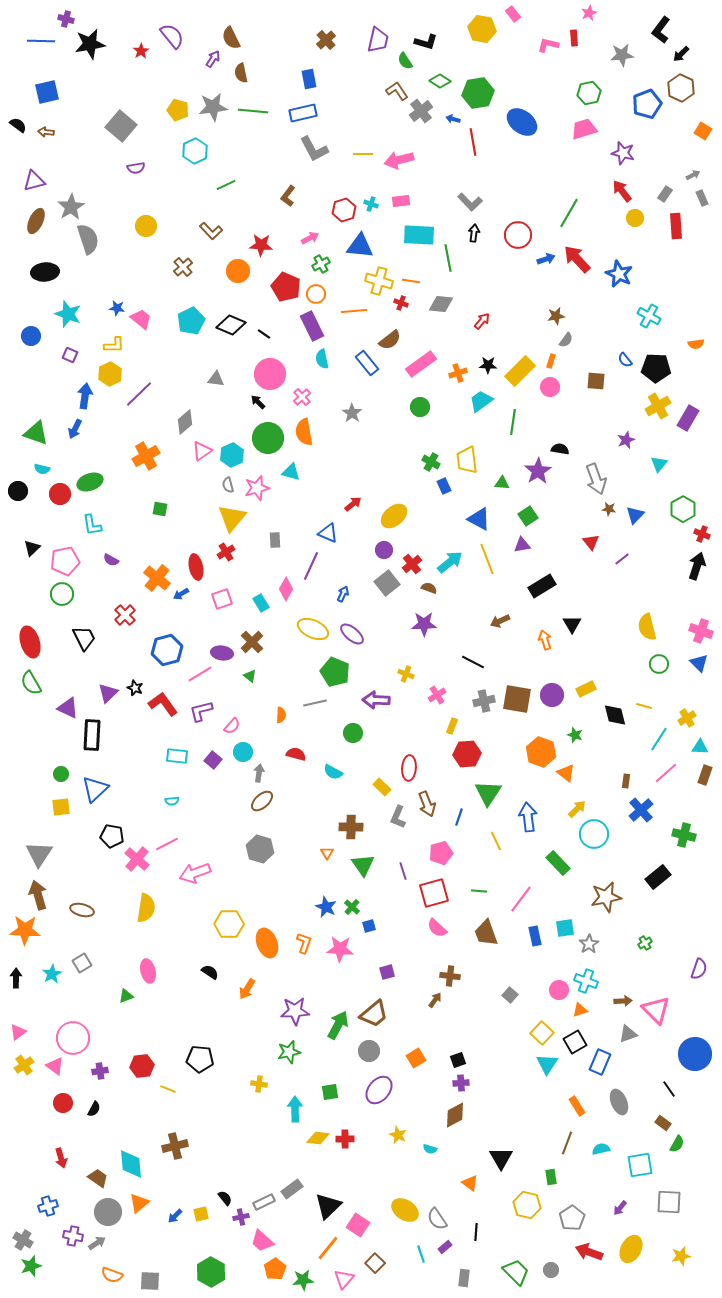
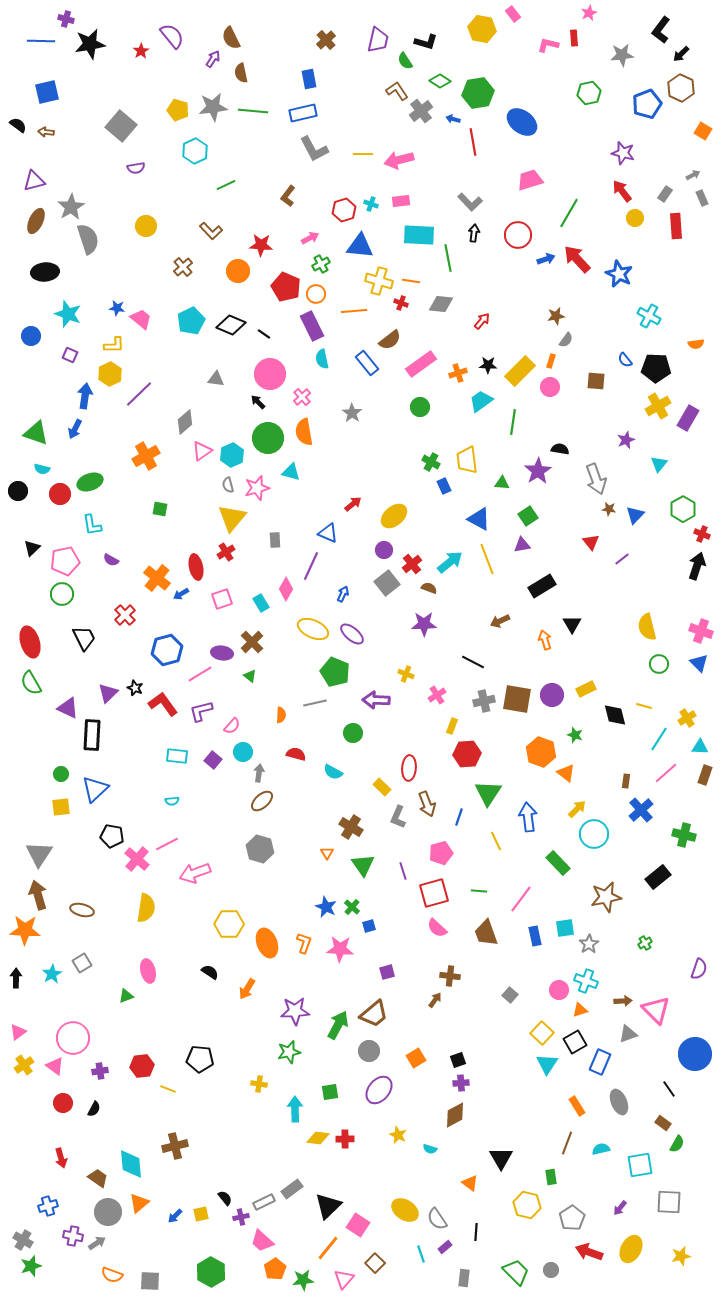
pink trapezoid at (584, 129): moved 54 px left, 51 px down
brown cross at (351, 827): rotated 30 degrees clockwise
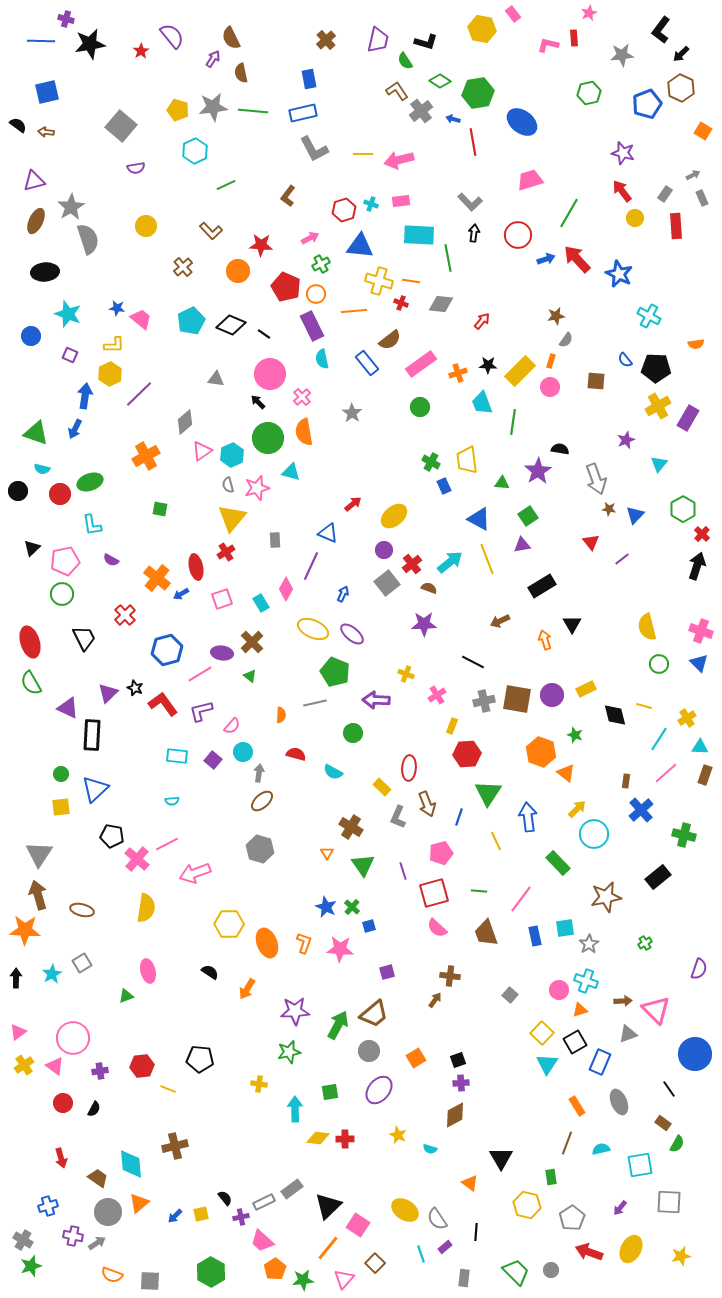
cyan trapezoid at (481, 401): moved 1 px right, 2 px down; rotated 75 degrees counterclockwise
red cross at (702, 534): rotated 21 degrees clockwise
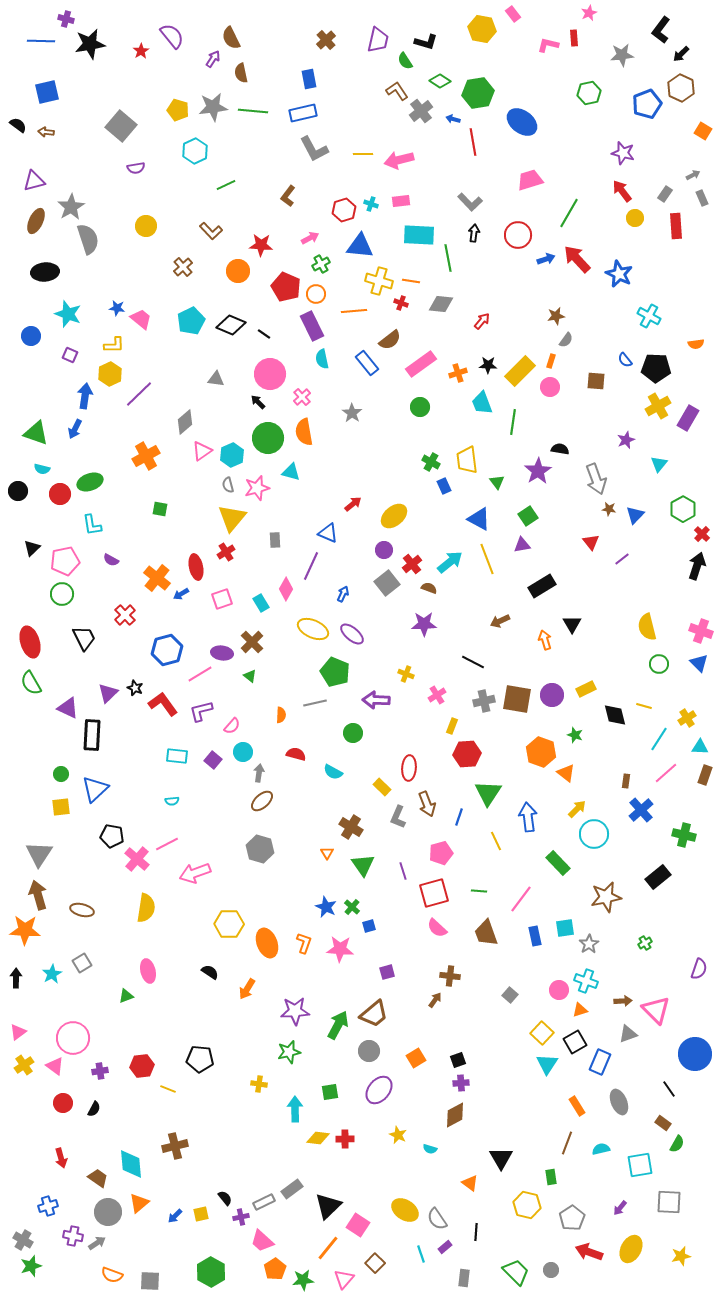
green triangle at (502, 483): moved 5 px left, 1 px up; rotated 49 degrees clockwise
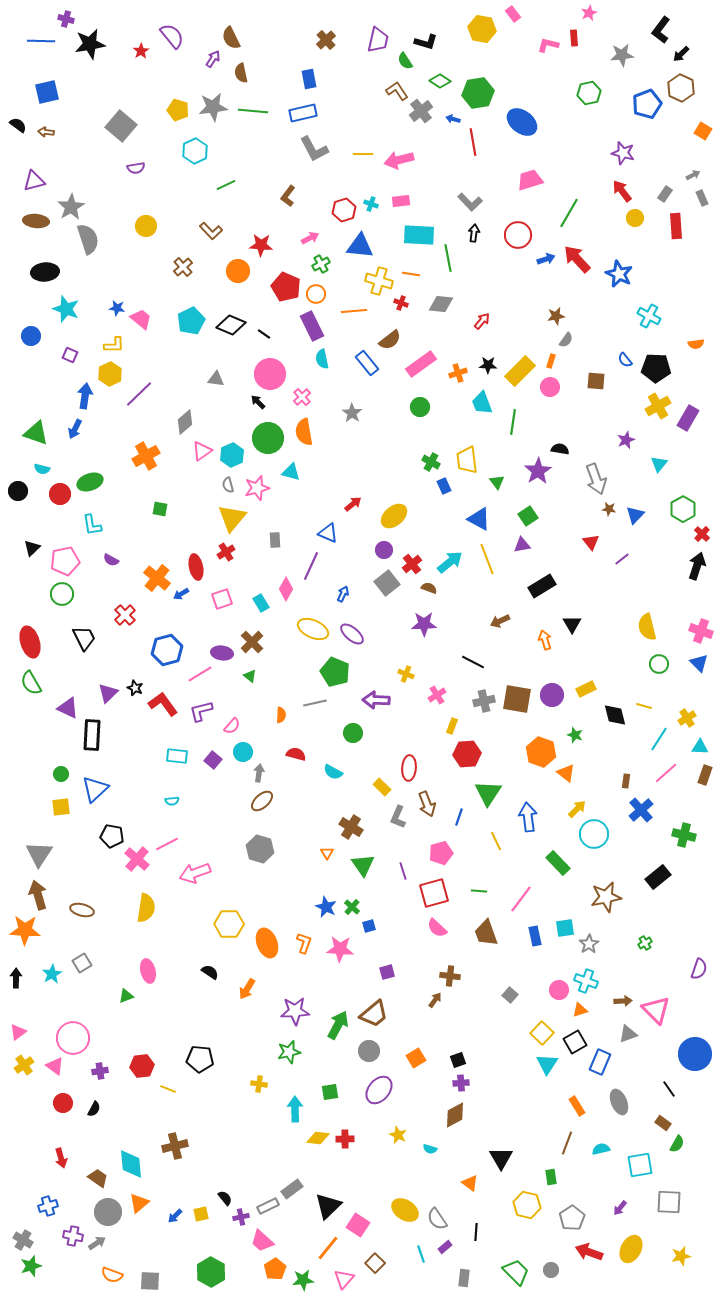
brown ellipse at (36, 221): rotated 70 degrees clockwise
orange line at (411, 281): moved 7 px up
cyan star at (68, 314): moved 2 px left, 5 px up
gray rectangle at (264, 1202): moved 4 px right, 4 px down
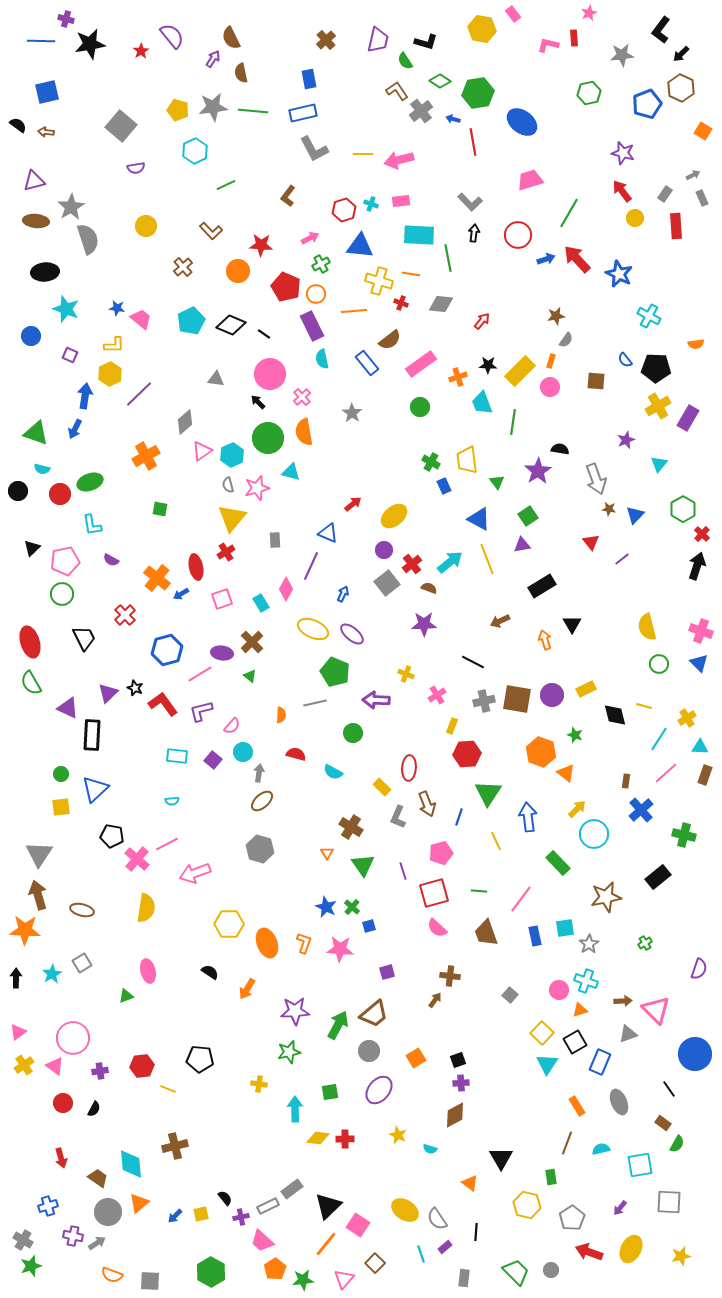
orange cross at (458, 373): moved 4 px down
orange line at (328, 1248): moved 2 px left, 4 px up
